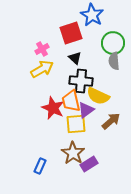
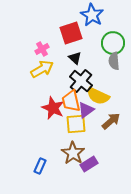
black cross: rotated 35 degrees clockwise
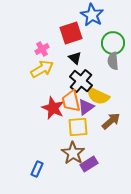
gray semicircle: moved 1 px left
purple triangle: moved 3 px up
yellow square: moved 2 px right, 3 px down
blue rectangle: moved 3 px left, 3 px down
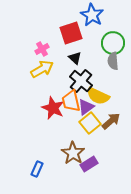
yellow square: moved 12 px right, 4 px up; rotated 35 degrees counterclockwise
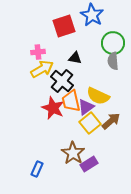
red square: moved 7 px left, 7 px up
pink cross: moved 4 px left, 3 px down; rotated 24 degrees clockwise
black triangle: rotated 32 degrees counterclockwise
black cross: moved 19 px left
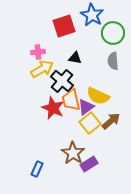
green circle: moved 10 px up
orange trapezoid: moved 1 px up
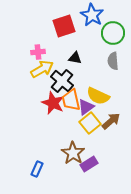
red star: moved 5 px up
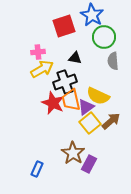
green circle: moved 9 px left, 4 px down
black cross: moved 3 px right, 1 px down; rotated 30 degrees clockwise
purple rectangle: rotated 30 degrees counterclockwise
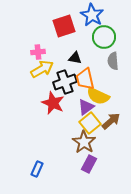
orange trapezoid: moved 14 px right, 21 px up
brown star: moved 11 px right, 11 px up
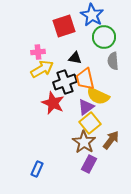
brown arrow: moved 19 px down; rotated 12 degrees counterclockwise
